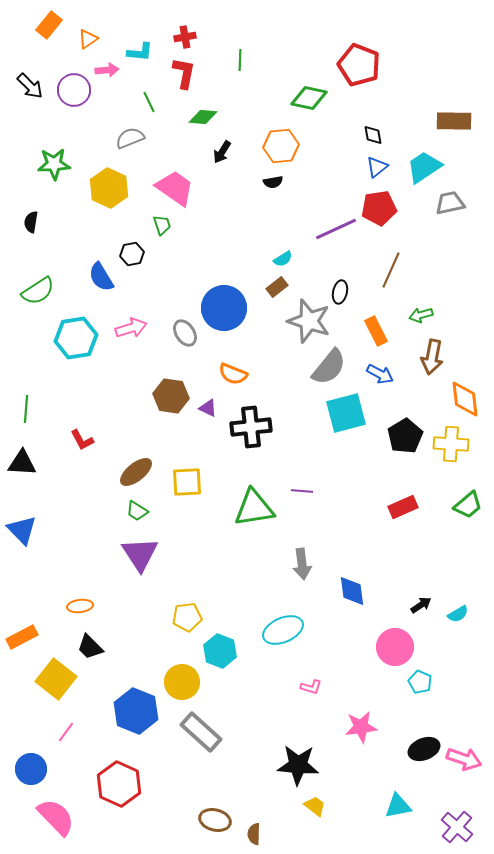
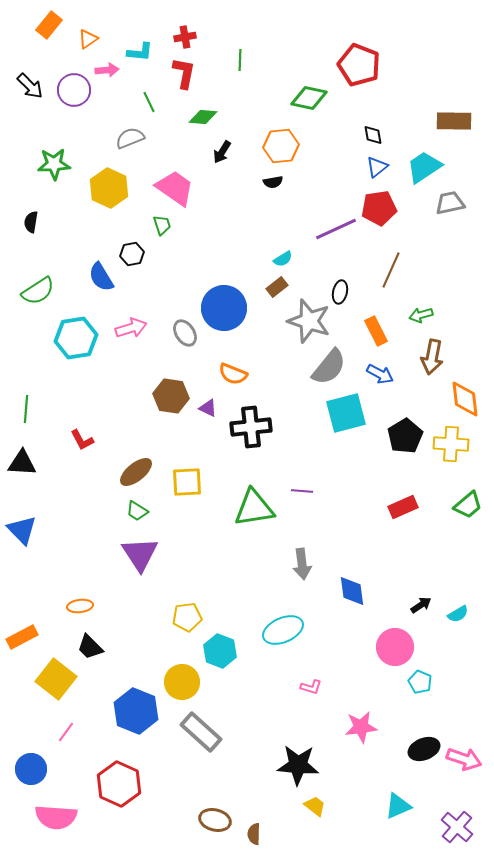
cyan triangle at (398, 806): rotated 12 degrees counterclockwise
pink semicircle at (56, 817): rotated 138 degrees clockwise
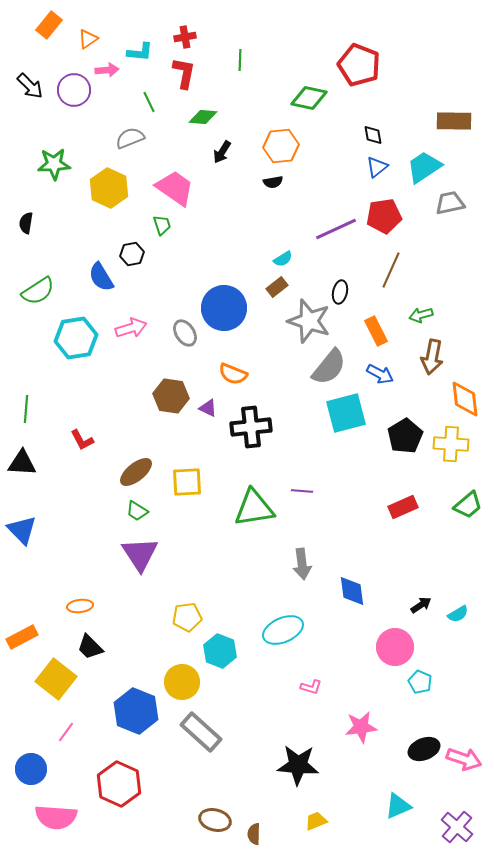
red pentagon at (379, 208): moved 5 px right, 8 px down
black semicircle at (31, 222): moved 5 px left, 1 px down
yellow trapezoid at (315, 806): moved 1 px right, 15 px down; rotated 60 degrees counterclockwise
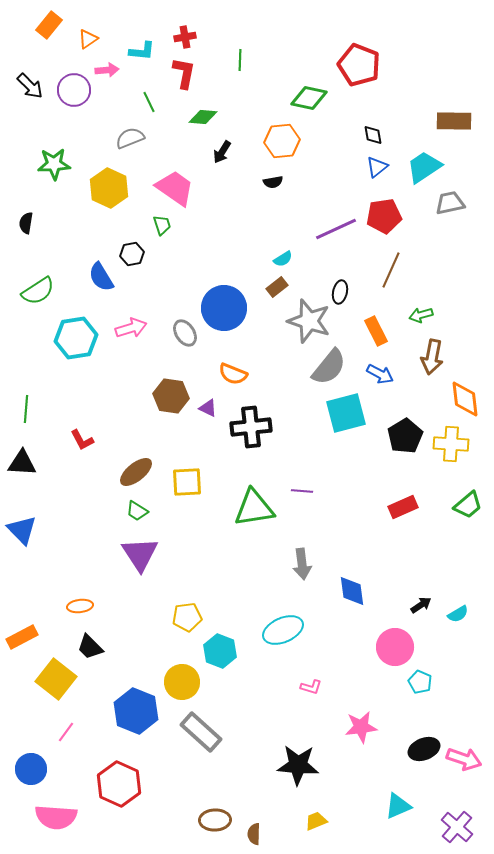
cyan L-shape at (140, 52): moved 2 px right, 1 px up
orange hexagon at (281, 146): moved 1 px right, 5 px up
brown ellipse at (215, 820): rotated 16 degrees counterclockwise
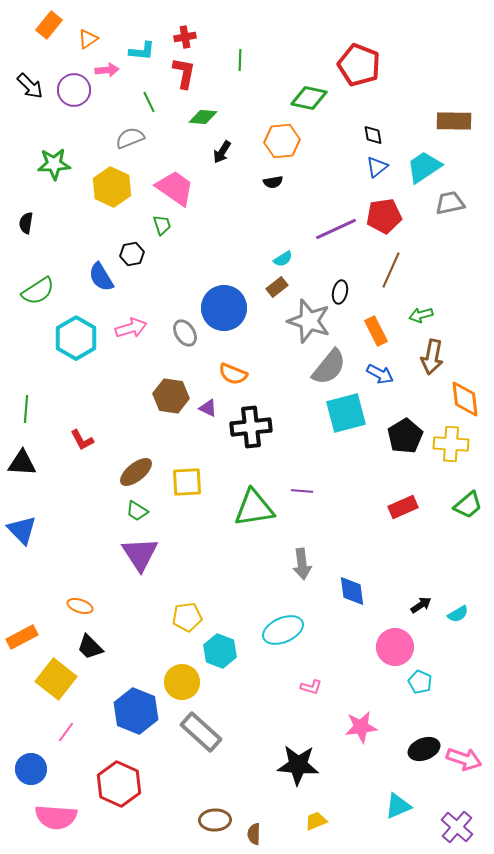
yellow hexagon at (109, 188): moved 3 px right, 1 px up
cyan hexagon at (76, 338): rotated 21 degrees counterclockwise
orange ellipse at (80, 606): rotated 25 degrees clockwise
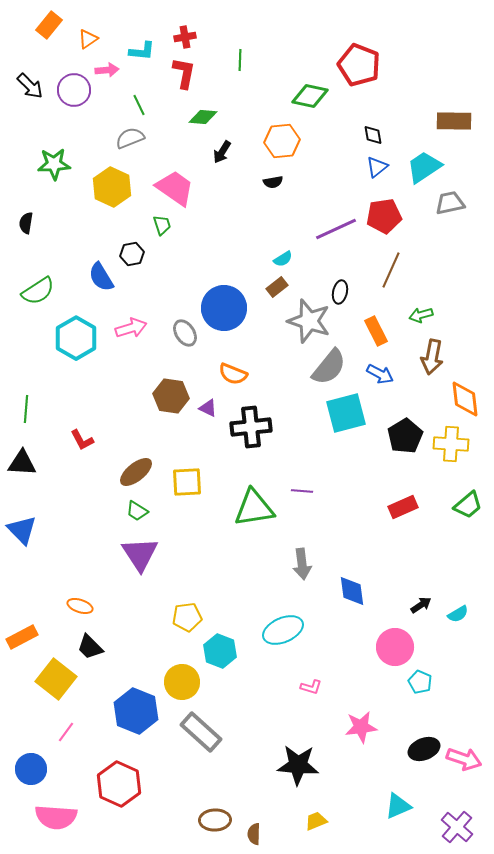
green diamond at (309, 98): moved 1 px right, 2 px up
green line at (149, 102): moved 10 px left, 3 px down
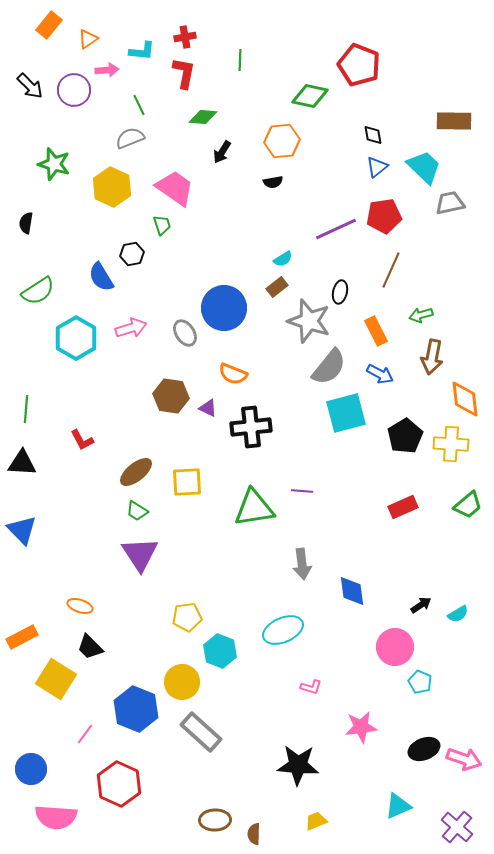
green star at (54, 164): rotated 20 degrees clockwise
cyan trapezoid at (424, 167): rotated 78 degrees clockwise
yellow square at (56, 679): rotated 6 degrees counterclockwise
blue hexagon at (136, 711): moved 2 px up
pink line at (66, 732): moved 19 px right, 2 px down
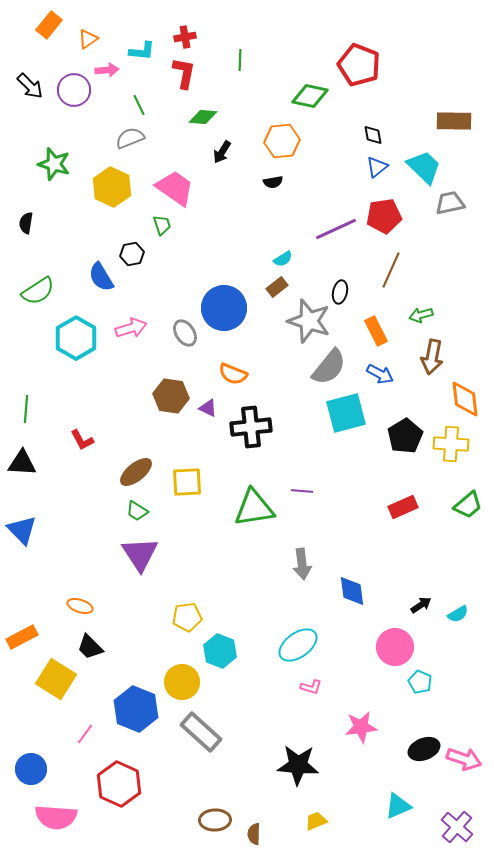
cyan ellipse at (283, 630): moved 15 px right, 15 px down; rotated 12 degrees counterclockwise
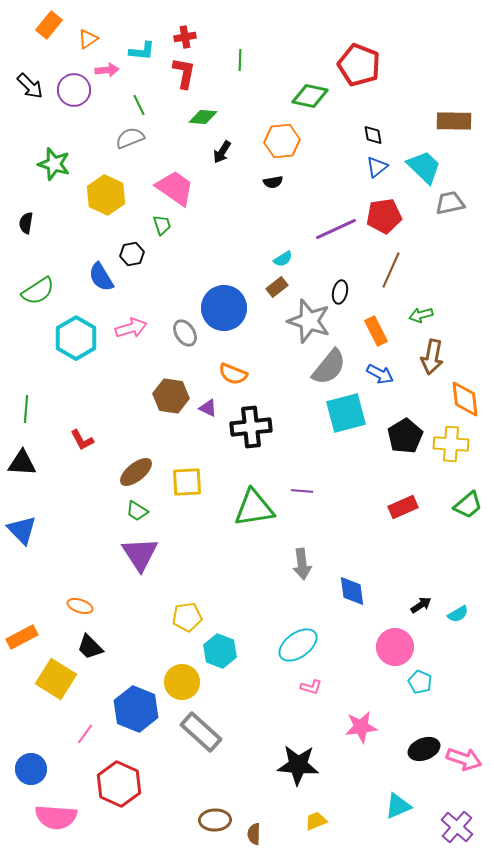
yellow hexagon at (112, 187): moved 6 px left, 8 px down
